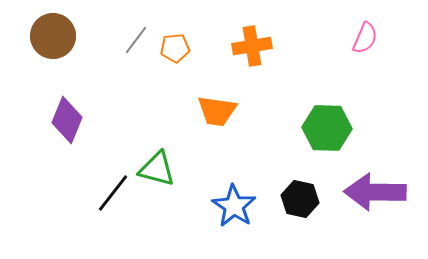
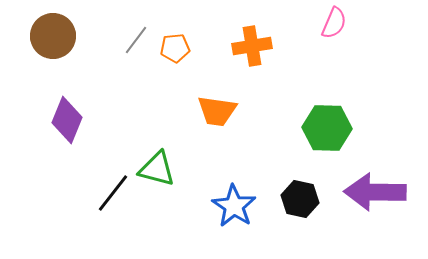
pink semicircle: moved 31 px left, 15 px up
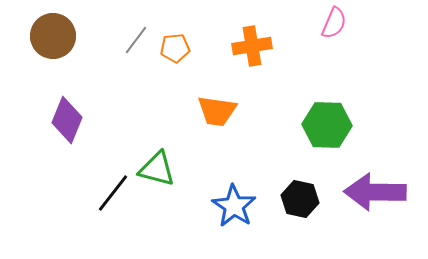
green hexagon: moved 3 px up
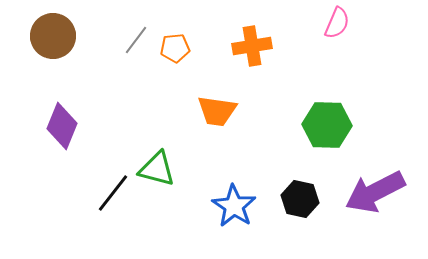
pink semicircle: moved 3 px right
purple diamond: moved 5 px left, 6 px down
purple arrow: rotated 28 degrees counterclockwise
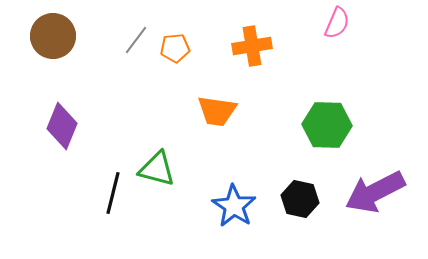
black line: rotated 24 degrees counterclockwise
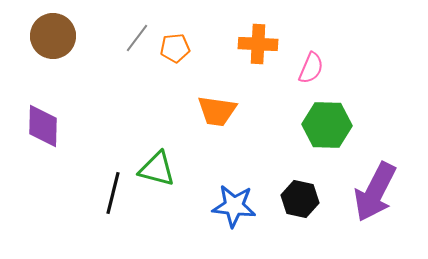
pink semicircle: moved 26 px left, 45 px down
gray line: moved 1 px right, 2 px up
orange cross: moved 6 px right, 2 px up; rotated 12 degrees clockwise
purple diamond: moved 19 px left; rotated 21 degrees counterclockwise
purple arrow: rotated 36 degrees counterclockwise
blue star: rotated 27 degrees counterclockwise
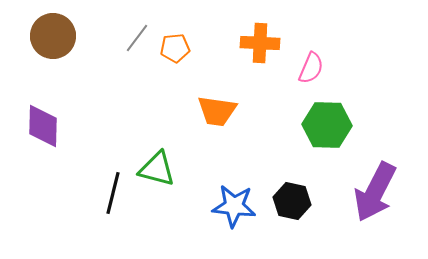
orange cross: moved 2 px right, 1 px up
black hexagon: moved 8 px left, 2 px down
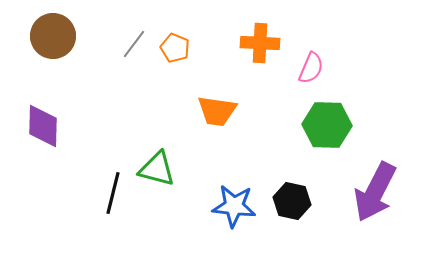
gray line: moved 3 px left, 6 px down
orange pentagon: rotated 28 degrees clockwise
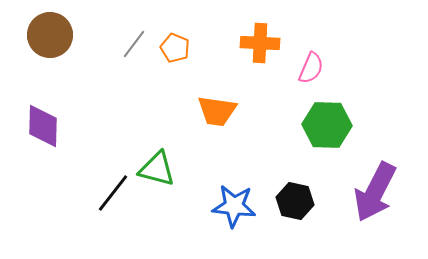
brown circle: moved 3 px left, 1 px up
black line: rotated 24 degrees clockwise
black hexagon: moved 3 px right
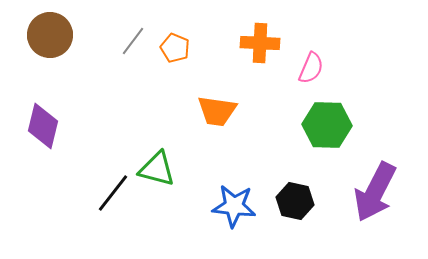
gray line: moved 1 px left, 3 px up
purple diamond: rotated 12 degrees clockwise
